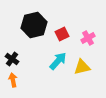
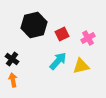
yellow triangle: moved 1 px left, 1 px up
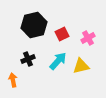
black cross: moved 16 px right; rotated 32 degrees clockwise
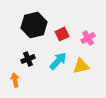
orange arrow: moved 2 px right
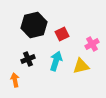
pink cross: moved 4 px right, 6 px down
cyan arrow: moved 2 px left; rotated 24 degrees counterclockwise
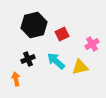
cyan arrow: rotated 66 degrees counterclockwise
yellow triangle: moved 1 px left, 1 px down
orange arrow: moved 1 px right, 1 px up
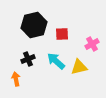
red square: rotated 24 degrees clockwise
yellow triangle: moved 1 px left
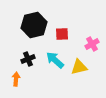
cyan arrow: moved 1 px left, 1 px up
orange arrow: rotated 16 degrees clockwise
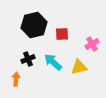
cyan arrow: moved 2 px left, 2 px down
